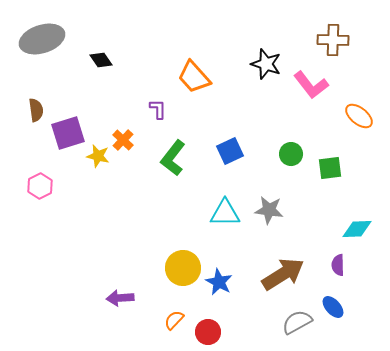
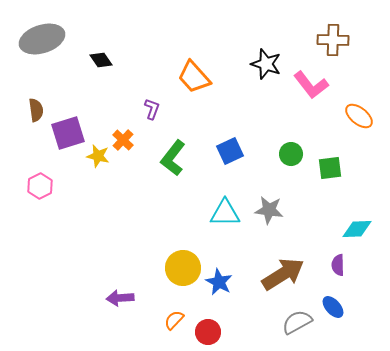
purple L-shape: moved 6 px left; rotated 20 degrees clockwise
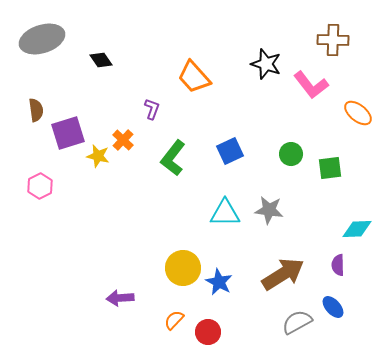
orange ellipse: moved 1 px left, 3 px up
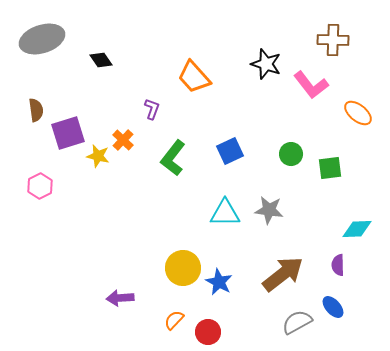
brown arrow: rotated 6 degrees counterclockwise
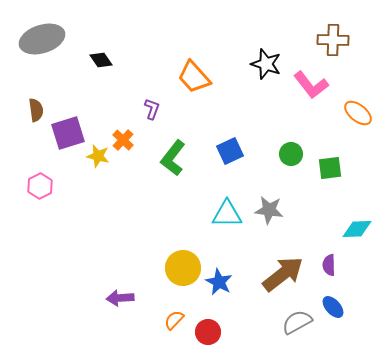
cyan triangle: moved 2 px right, 1 px down
purple semicircle: moved 9 px left
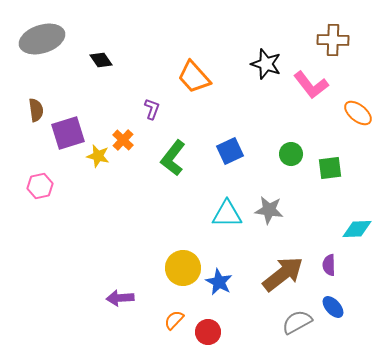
pink hexagon: rotated 15 degrees clockwise
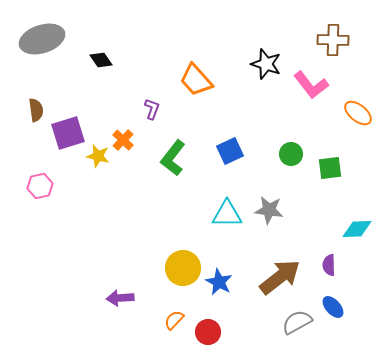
orange trapezoid: moved 2 px right, 3 px down
brown arrow: moved 3 px left, 3 px down
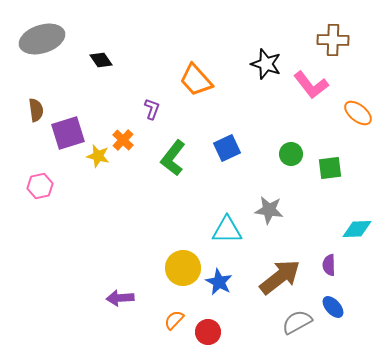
blue square: moved 3 px left, 3 px up
cyan triangle: moved 16 px down
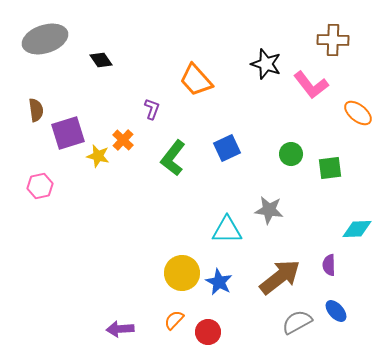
gray ellipse: moved 3 px right
yellow circle: moved 1 px left, 5 px down
purple arrow: moved 31 px down
blue ellipse: moved 3 px right, 4 px down
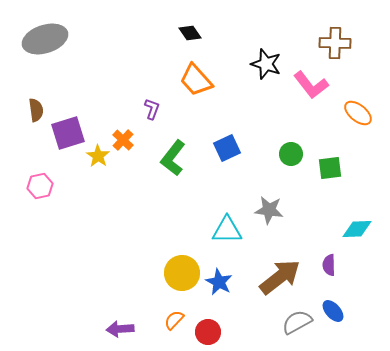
brown cross: moved 2 px right, 3 px down
black diamond: moved 89 px right, 27 px up
yellow star: rotated 20 degrees clockwise
blue ellipse: moved 3 px left
